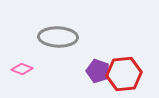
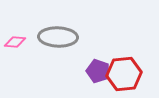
pink diamond: moved 7 px left, 27 px up; rotated 15 degrees counterclockwise
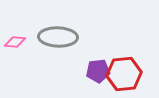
purple pentagon: rotated 25 degrees counterclockwise
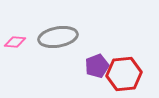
gray ellipse: rotated 12 degrees counterclockwise
purple pentagon: moved 1 px left, 5 px up; rotated 15 degrees counterclockwise
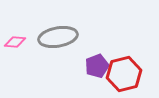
red hexagon: rotated 8 degrees counterclockwise
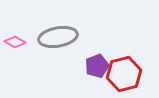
pink diamond: rotated 25 degrees clockwise
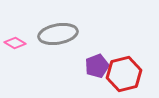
gray ellipse: moved 3 px up
pink diamond: moved 1 px down
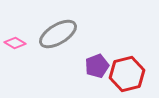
gray ellipse: rotated 21 degrees counterclockwise
red hexagon: moved 3 px right
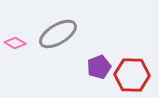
purple pentagon: moved 2 px right, 1 px down
red hexagon: moved 5 px right, 1 px down; rotated 16 degrees clockwise
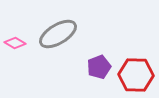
red hexagon: moved 4 px right
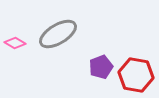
purple pentagon: moved 2 px right
red hexagon: rotated 8 degrees clockwise
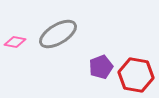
pink diamond: moved 1 px up; rotated 20 degrees counterclockwise
